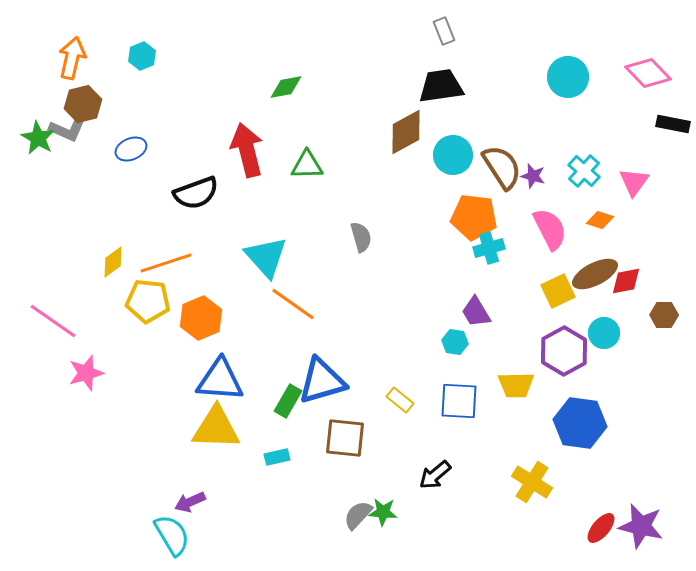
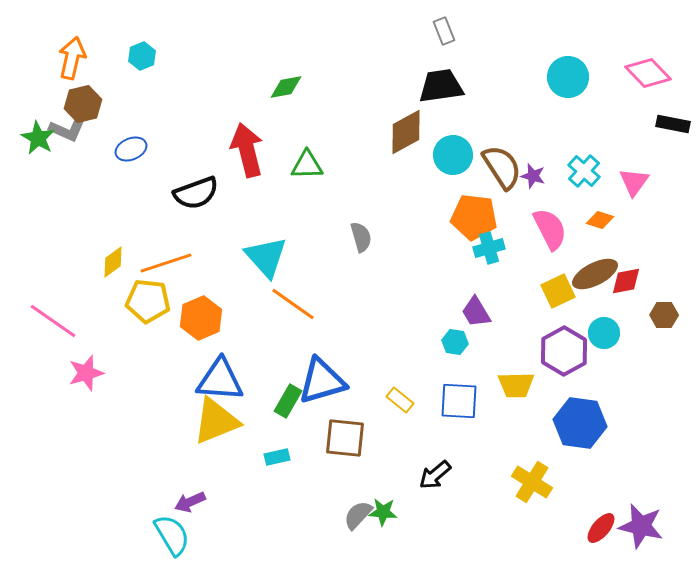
yellow triangle at (216, 428): moved 7 px up; rotated 24 degrees counterclockwise
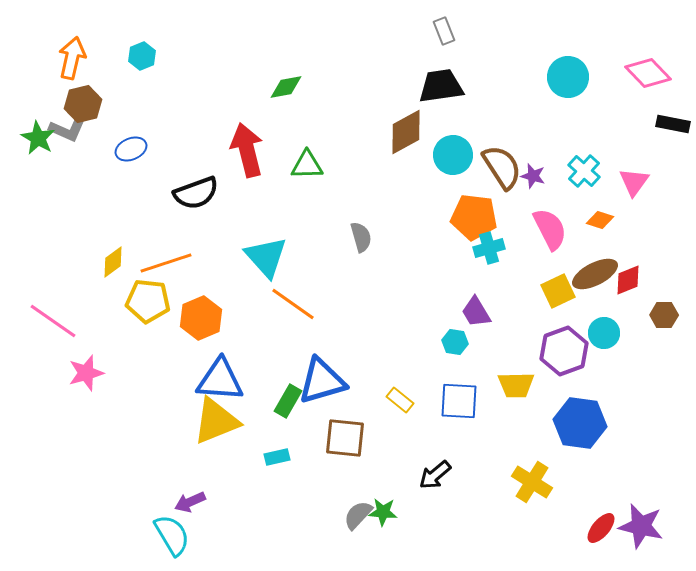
red diamond at (626, 281): moved 2 px right, 1 px up; rotated 12 degrees counterclockwise
purple hexagon at (564, 351): rotated 9 degrees clockwise
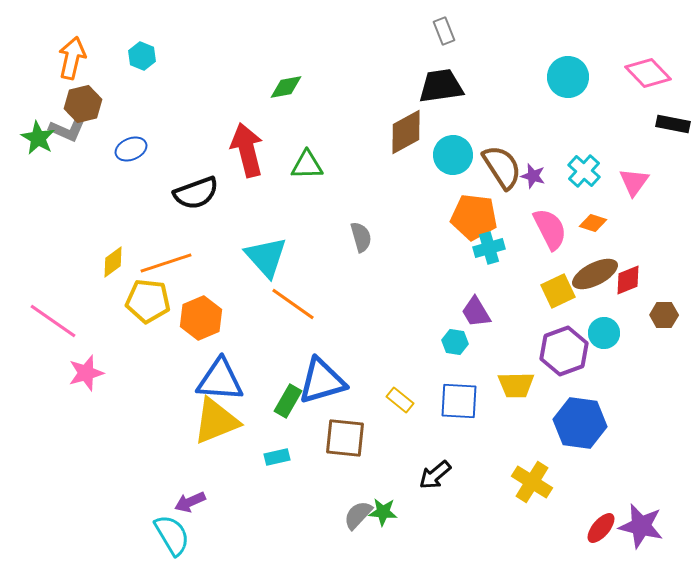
cyan hexagon at (142, 56): rotated 16 degrees counterclockwise
orange diamond at (600, 220): moved 7 px left, 3 px down
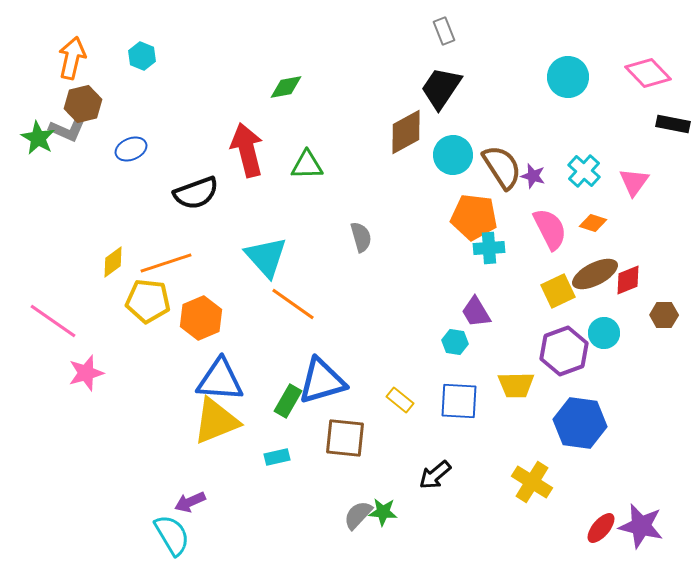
black trapezoid at (441, 86): moved 2 px down; rotated 48 degrees counterclockwise
cyan cross at (489, 248): rotated 12 degrees clockwise
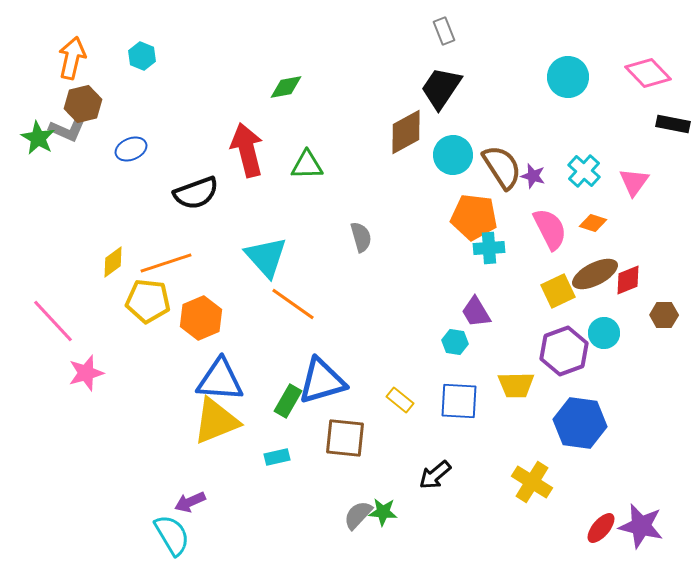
pink line at (53, 321): rotated 12 degrees clockwise
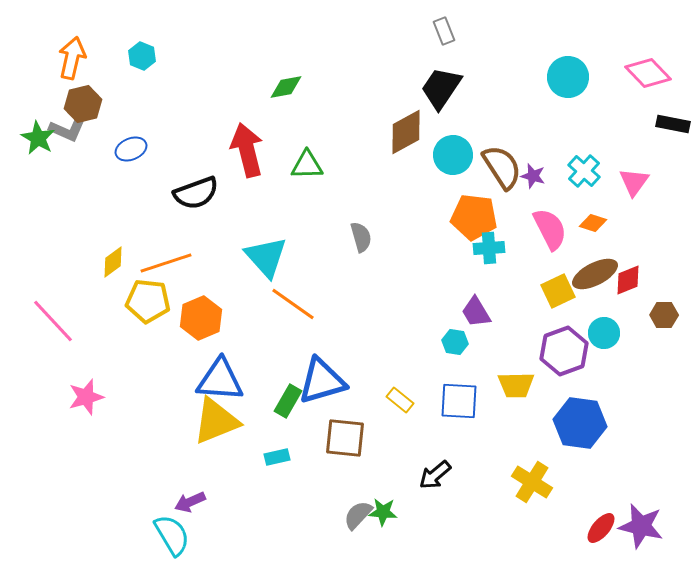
pink star at (86, 373): moved 24 px down
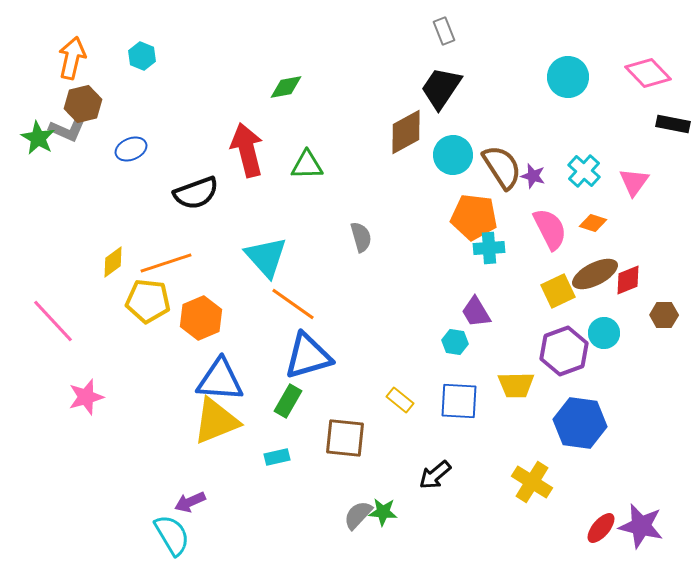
blue triangle at (322, 381): moved 14 px left, 25 px up
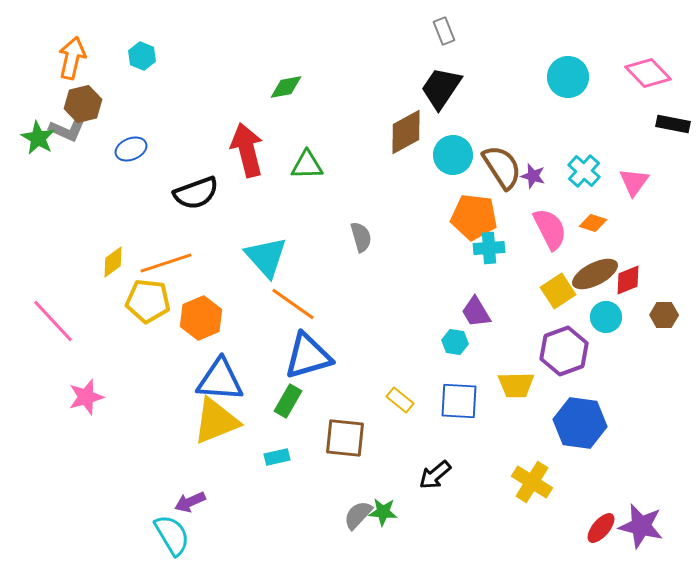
yellow square at (558, 291): rotated 8 degrees counterclockwise
cyan circle at (604, 333): moved 2 px right, 16 px up
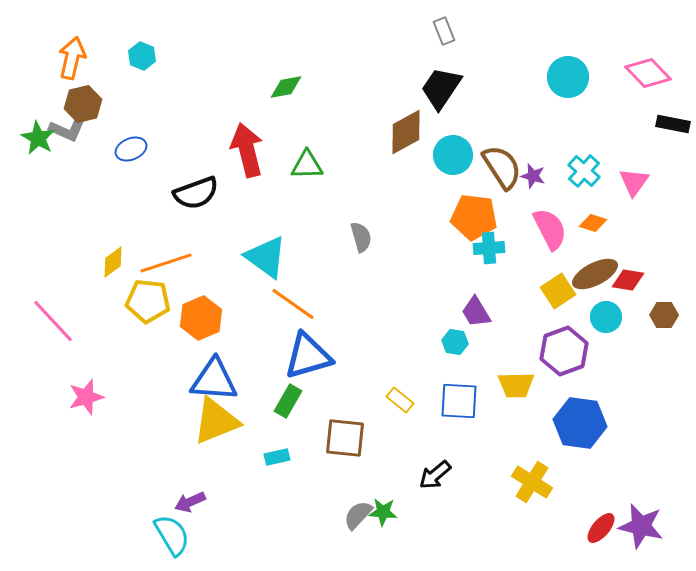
cyan triangle at (266, 257): rotated 12 degrees counterclockwise
red diamond at (628, 280): rotated 32 degrees clockwise
blue triangle at (220, 380): moved 6 px left
